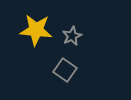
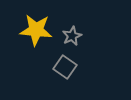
gray square: moved 3 px up
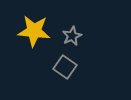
yellow star: moved 2 px left, 1 px down
